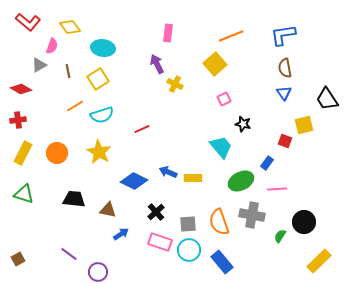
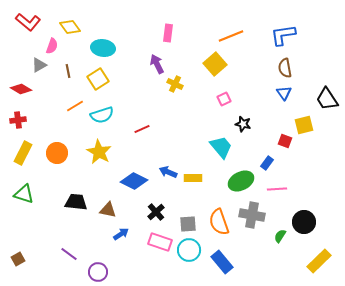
black trapezoid at (74, 199): moved 2 px right, 3 px down
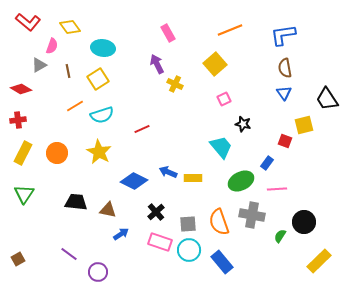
pink rectangle at (168, 33): rotated 36 degrees counterclockwise
orange line at (231, 36): moved 1 px left, 6 px up
green triangle at (24, 194): rotated 45 degrees clockwise
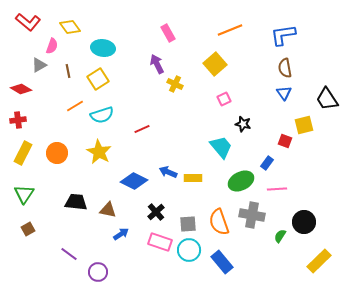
brown square at (18, 259): moved 10 px right, 30 px up
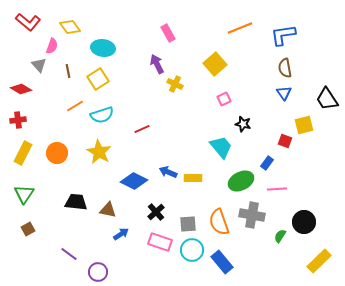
orange line at (230, 30): moved 10 px right, 2 px up
gray triangle at (39, 65): rotated 42 degrees counterclockwise
cyan circle at (189, 250): moved 3 px right
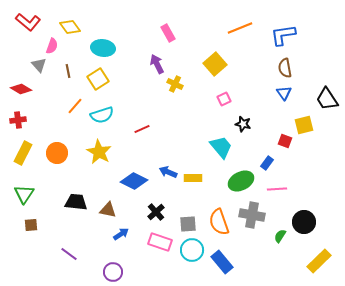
orange line at (75, 106): rotated 18 degrees counterclockwise
brown square at (28, 229): moved 3 px right, 4 px up; rotated 24 degrees clockwise
purple circle at (98, 272): moved 15 px right
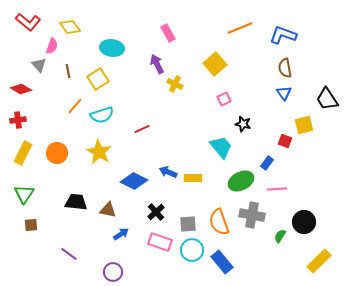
blue L-shape at (283, 35): rotated 28 degrees clockwise
cyan ellipse at (103, 48): moved 9 px right
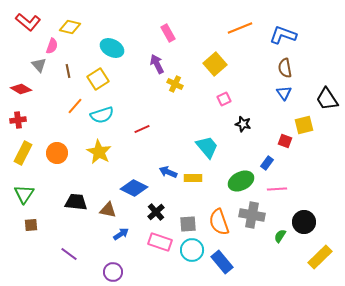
yellow diamond at (70, 27): rotated 40 degrees counterclockwise
cyan ellipse at (112, 48): rotated 20 degrees clockwise
cyan trapezoid at (221, 147): moved 14 px left
blue diamond at (134, 181): moved 7 px down
yellow rectangle at (319, 261): moved 1 px right, 4 px up
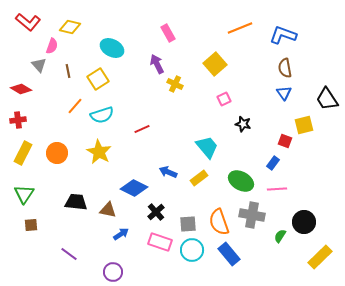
blue rectangle at (267, 163): moved 6 px right
yellow rectangle at (193, 178): moved 6 px right; rotated 36 degrees counterclockwise
green ellipse at (241, 181): rotated 55 degrees clockwise
blue rectangle at (222, 262): moved 7 px right, 8 px up
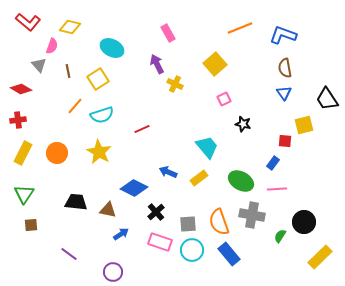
red square at (285, 141): rotated 16 degrees counterclockwise
